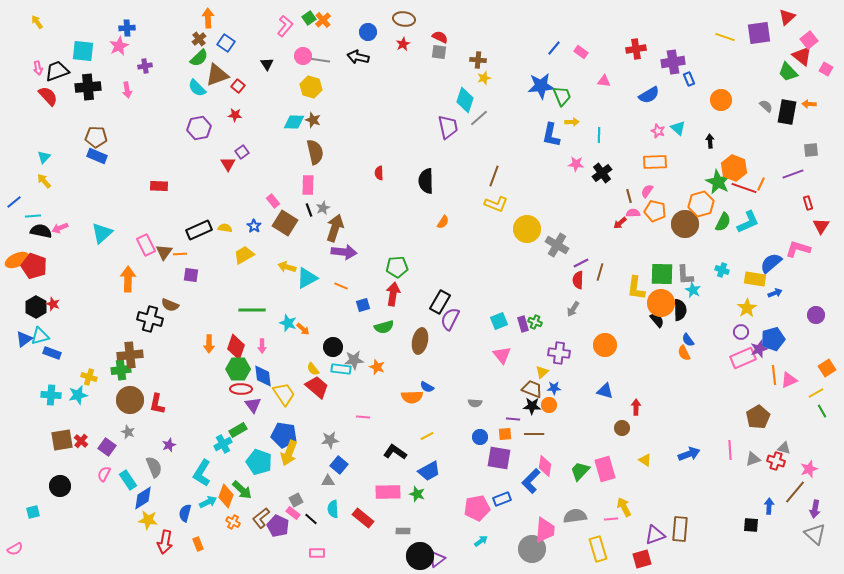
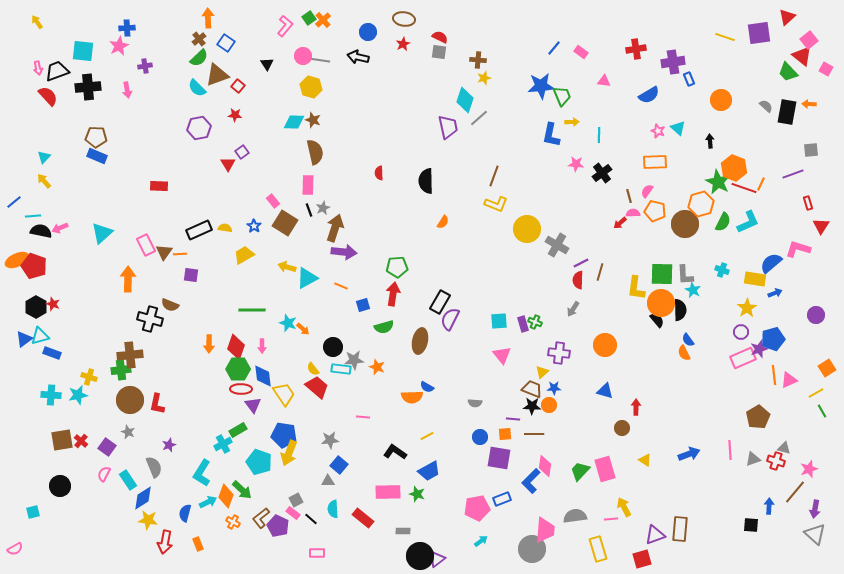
cyan square at (499, 321): rotated 18 degrees clockwise
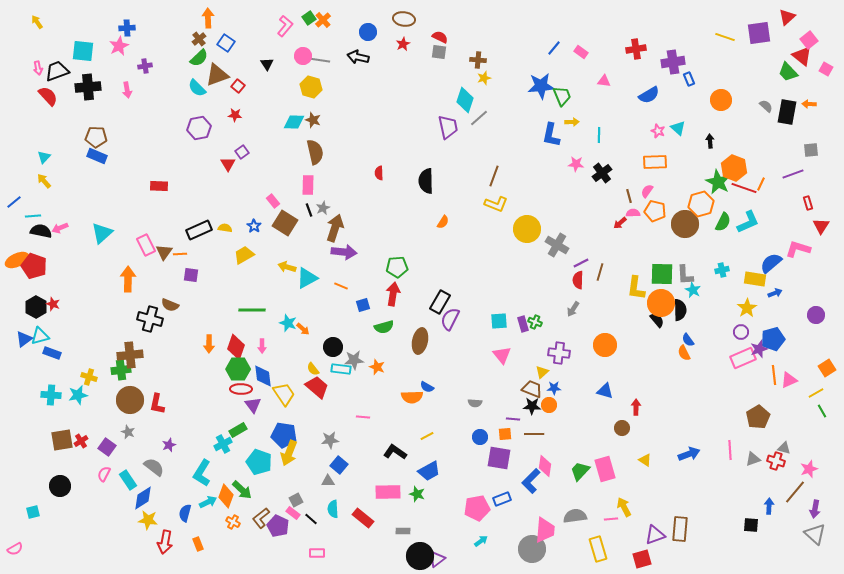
cyan cross at (722, 270): rotated 32 degrees counterclockwise
red cross at (81, 441): rotated 16 degrees clockwise
gray semicircle at (154, 467): rotated 30 degrees counterclockwise
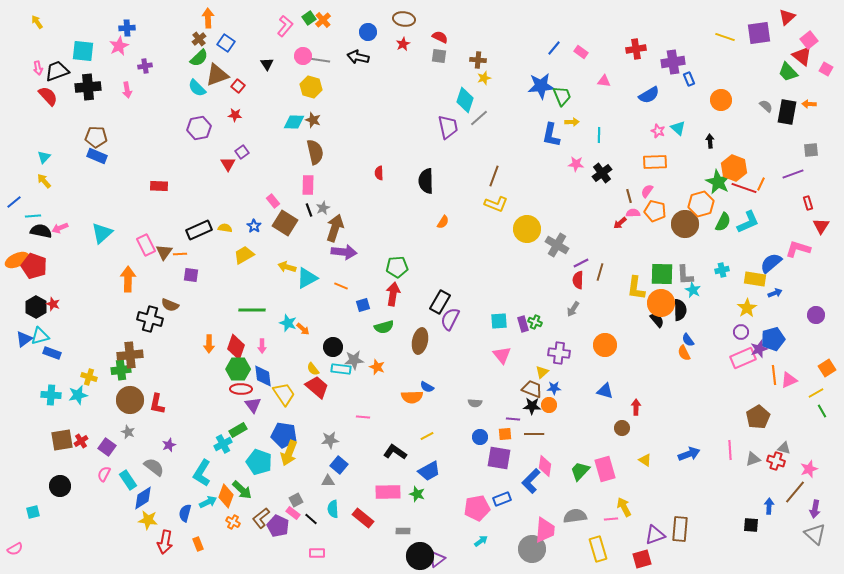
gray square at (439, 52): moved 4 px down
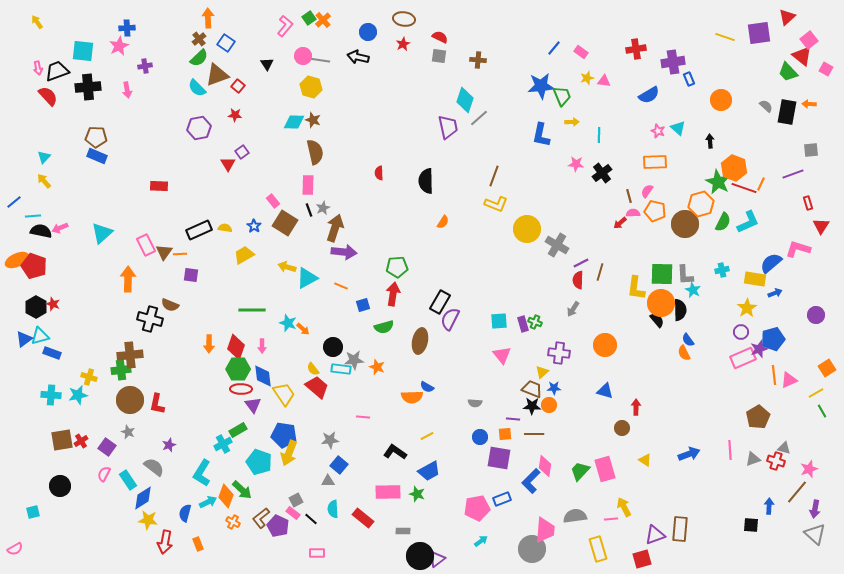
yellow star at (484, 78): moved 103 px right
blue L-shape at (551, 135): moved 10 px left
brown line at (795, 492): moved 2 px right
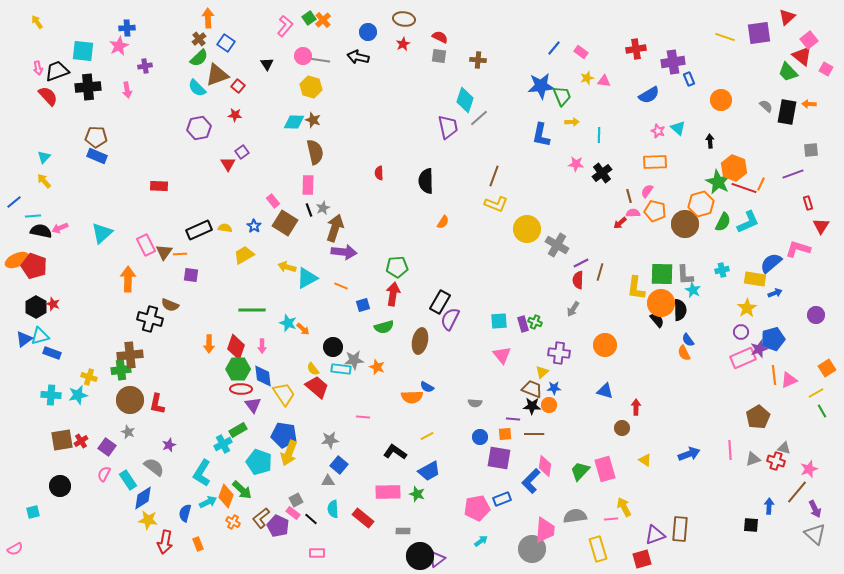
purple arrow at (815, 509): rotated 36 degrees counterclockwise
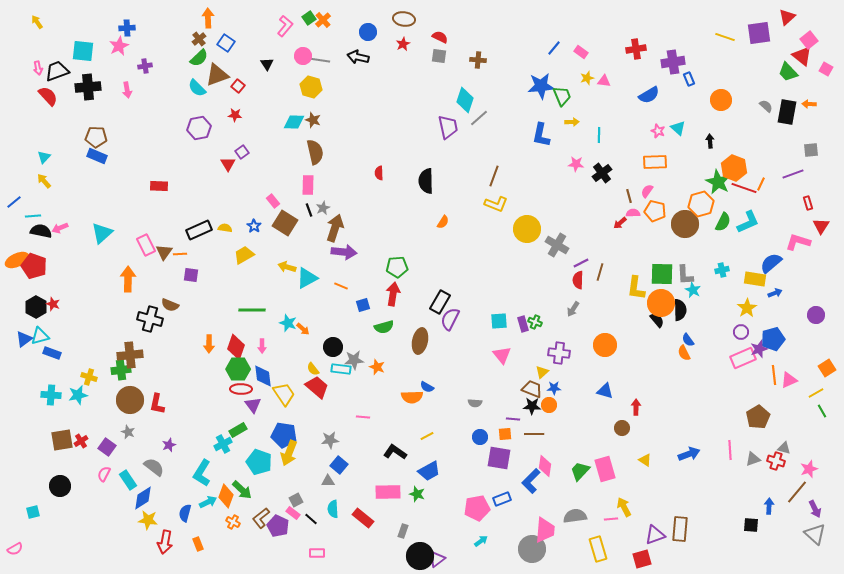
pink L-shape at (798, 249): moved 7 px up
gray rectangle at (403, 531): rotated 72 degrees counterclockwise
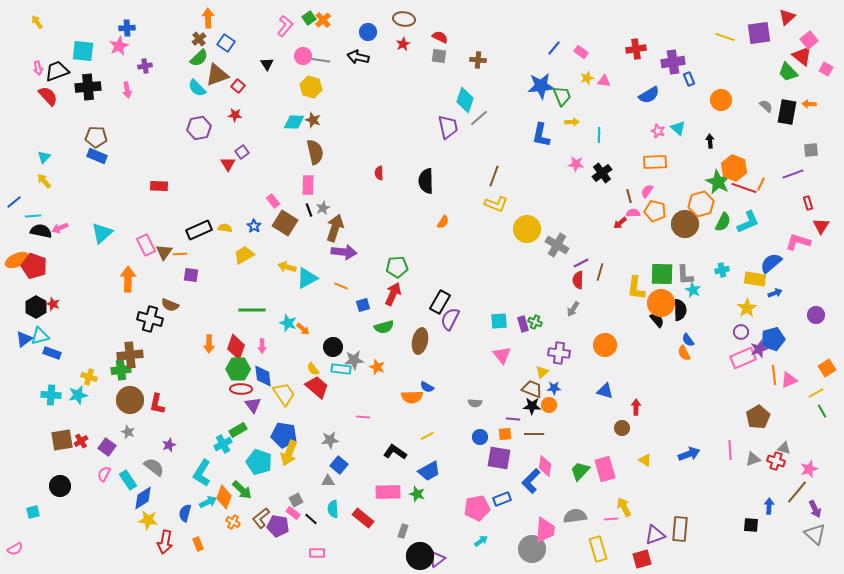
red arrow at (393, 294): rotated 15 degrees clockwise
orange diamond at (226, 496): moved 2 px left, 1 px down
purple pentagon at (278, 526): rotated 15 degrees counterclockwise
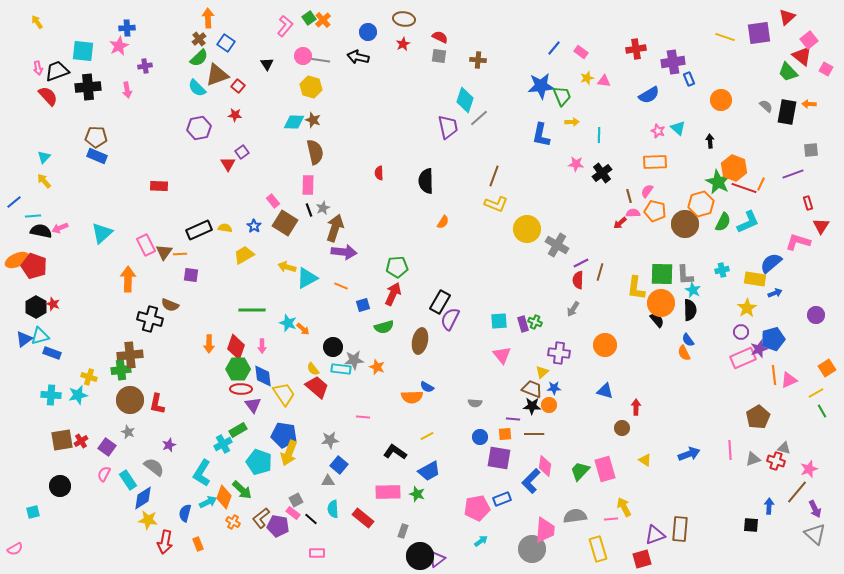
black semicircle at (680, 310): moved 10 px right
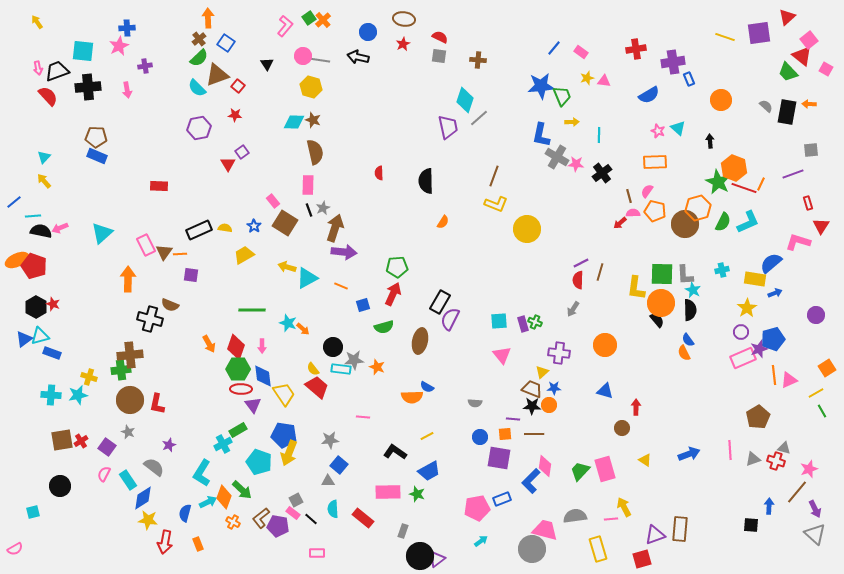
orange hexagon at (701, 204): moved 3 px left, 4 px down
gray cross at (557, 245): moved 88 px up
orange arrow at (209, 344): rotated 30 degrees counterclockwise
pink trapezoid at (545, 530): rotated 80 degrees counterclockwise
